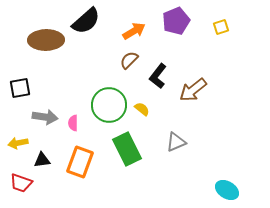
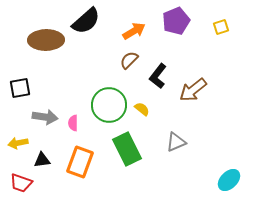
cyan ellipse: moved 2 px right, 10 px up; rotated 75 degrees counterclockwise
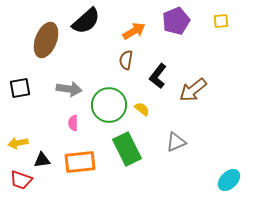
yellow square: moved 6 px up; rotated 14 degrees clockwise
brown ellipse: rotated 68 degrees counterclockwise
brown semicircle: moved 3 px left; rotated 36 degrees counterclockwise
gray arrow: moved 24 px right, 28 px up
orange rectangle: rotated 64 degrees clockwise
red trapezoid: moved 3 px up
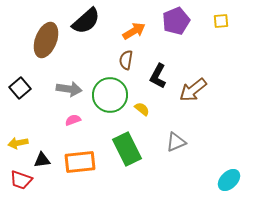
black L-shape: rotated 10 degrees counterclockwise
black square: rotated 30 degrees counterclockwise
green circle: moved 1 px right, 10 px up
pink semicircle: moved 3 px up; rotated 70 degrees clockwise
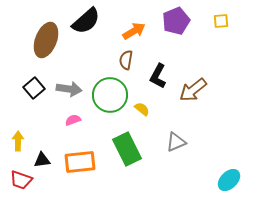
black square: moved 14 px right
yellow arrow: moved 2 px up; rotated 102 degrees clockwise
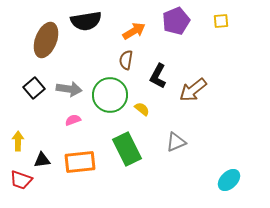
black semicircle: rotated 32 degrees clockwise
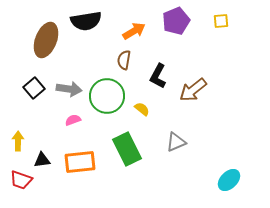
brown semicircle: moved 2 px left
green circle: moved 3 px left, 1 px down
